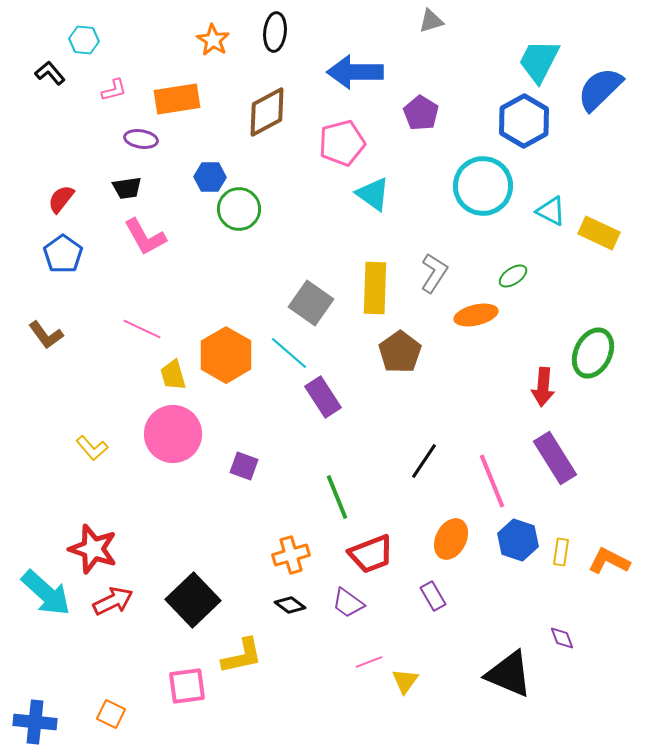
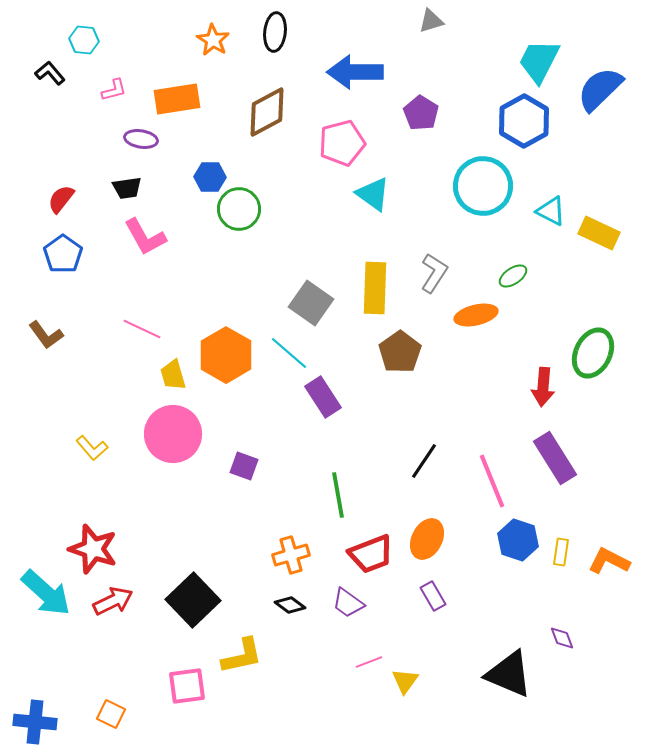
green line at (337, 497): moved 1 px right, 2 px up; rotated 12 degrees clockwise
orange ellipse at (451, 539): moved 24 px left
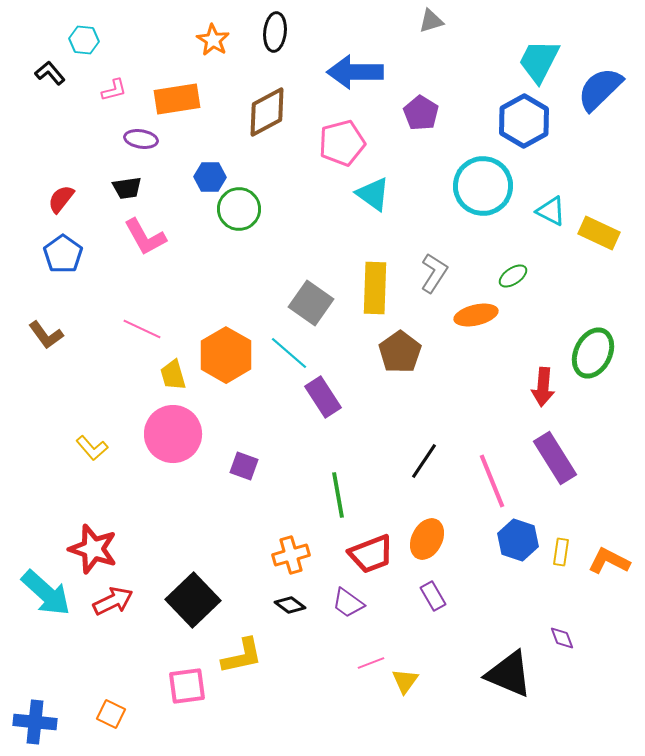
pink line at (369, 662): moved 2 px right, 1 px down
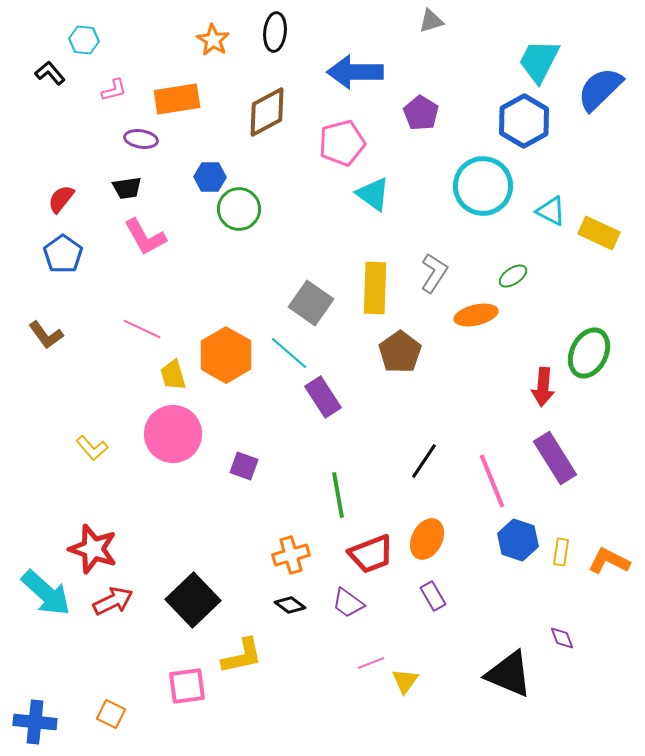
green ellipse at (593, 353): moved 4 px left
